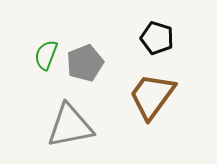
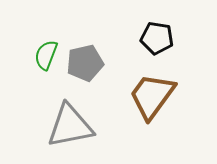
black pentagon: rotated 8 degrees counterclockwise
gray pentagon: rotated 9 degrees clockwise
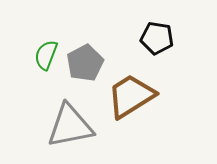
gray pentagon: rotated 15 degrees counterclockwise
brown trapezoid: moved 21 px left; rotated 22 degrees clockwise
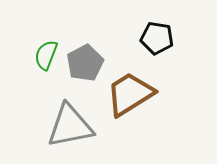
brown trapezoid: moved 1 px left, 2 px up
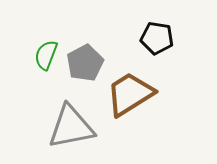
gray triangle: moved 1 px right, 1 px down
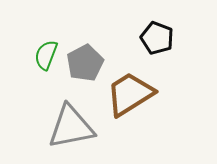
black pentagon: rotated 12 degrees clockwise
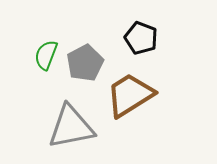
black pentagon: moved 16 px left
brown trapezoid: moved 1 px down
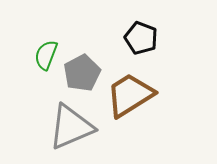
gray pentagon: moved 3 px left, 10 px down
gray triangle: rotated 12 degrees counterclockwise
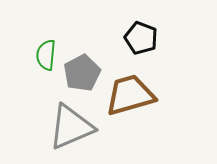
green semicircle: rotated 16 degrees counterclockwise
brown trapezoid: rotated 16 degrees clockwise
